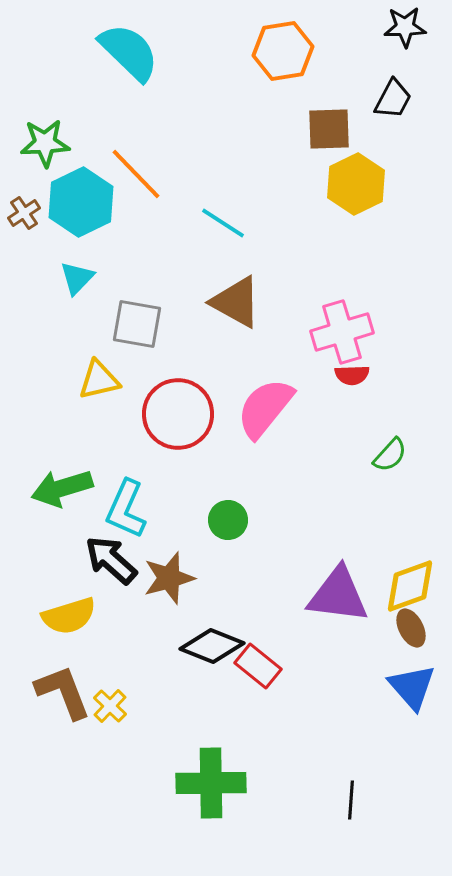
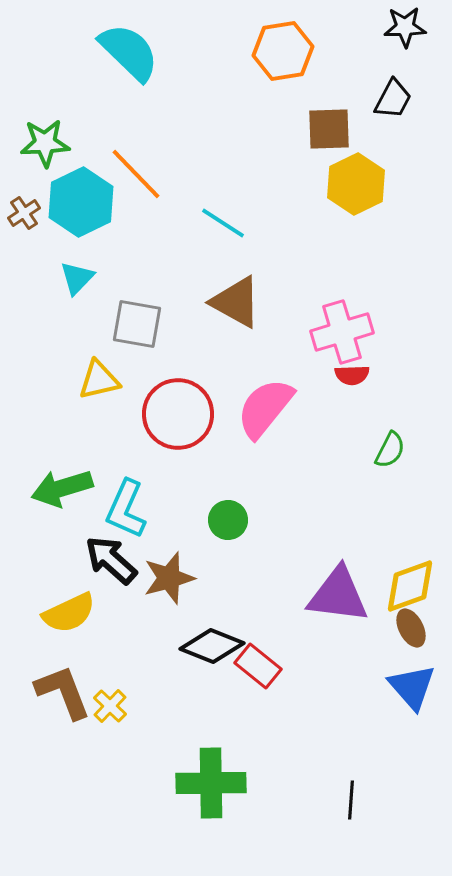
green semicircle: moved 5 px up; rotated 15 degrees counterclockwise
yellow semicircle: moved 3 px up; rotated 8 degrees counterclockwise
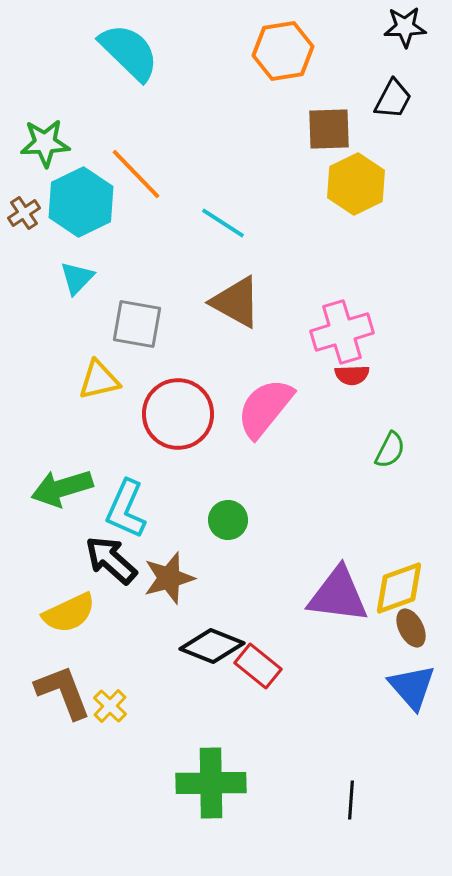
yellow diamond: moved 11 px left, 2 px down
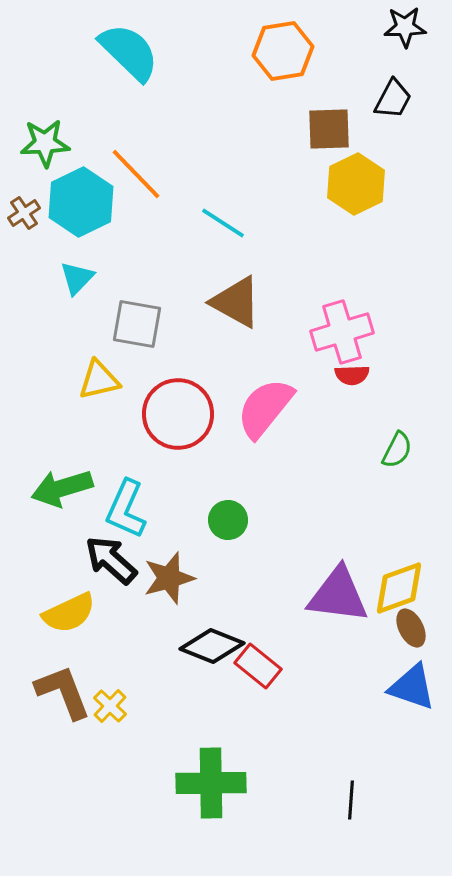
green semicircle: moved 7 px right
blue triangle: rotated 30 degrees counterclockwise
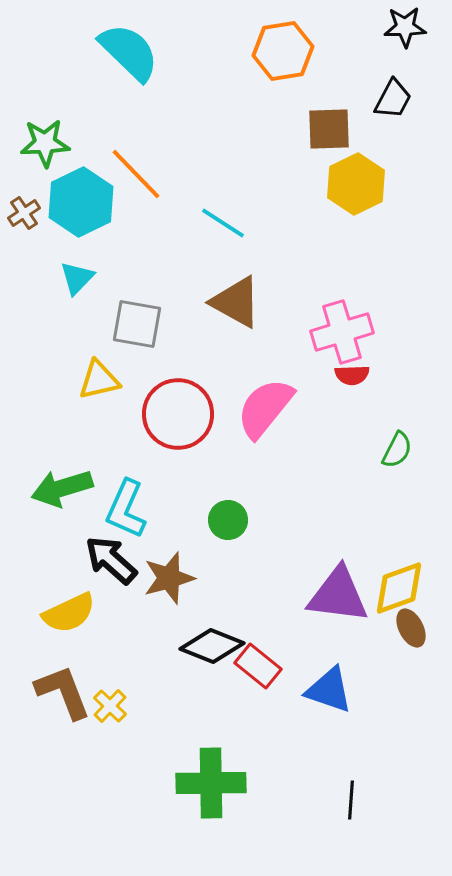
blue triangle: moved 83 px left, 3 px down
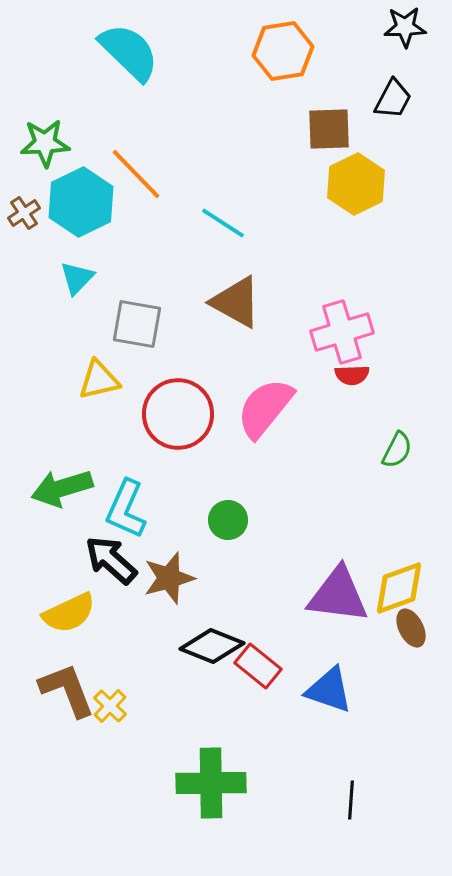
brown L-shape: moved 4 px right, 2 px up
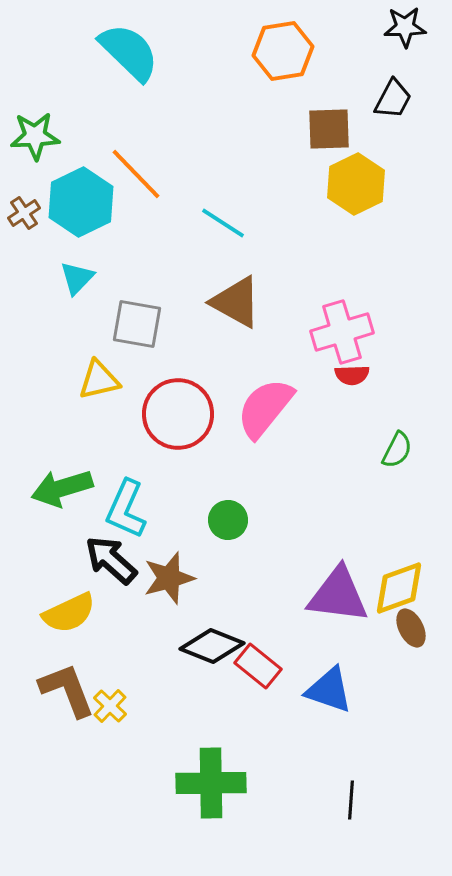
green star: moved 10 px left, 7 px up
